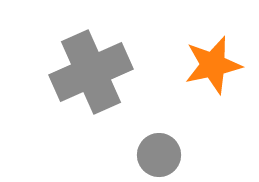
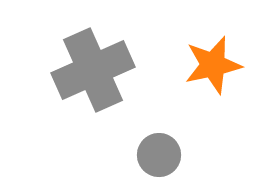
gray cross: moved 2 px right, 2 px up
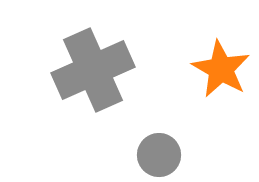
orange star: moved 8 px right, 4 px down; rotated 30 degrees counterclockwise
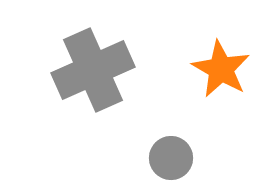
gray circle: moved 12 px right, 3 px down
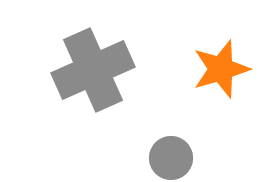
orange star: rotated 26 degrees clockwise
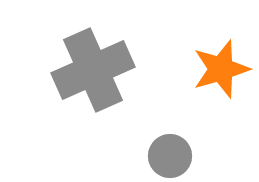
gray circle: moved 1 px left, 2 px up
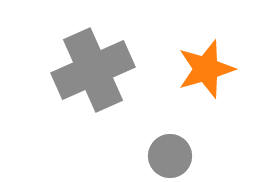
orange star: moved 15 px left
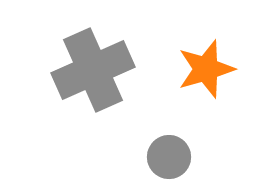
gray circle: moved 1 px left, 1 px down
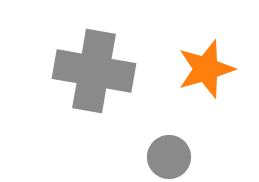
gray cross: moved 1 px right, 1 px down; rotated 34 degrees clockwise
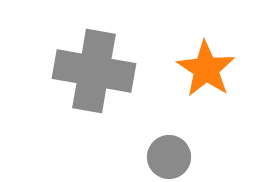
orange star: rotated 22 degrees counterclockwise
